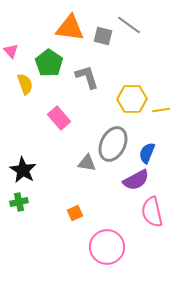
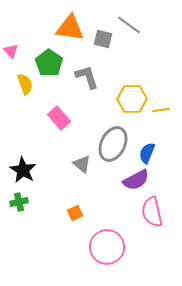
gray square: moved 3 px down
gray triangle: moved 5 px left, 1 px down; rotated 30 degrees clockwise
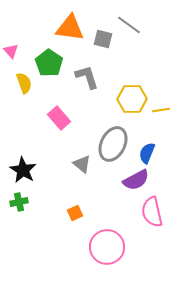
yellow semicircle: moved 1 px left, 1 px up
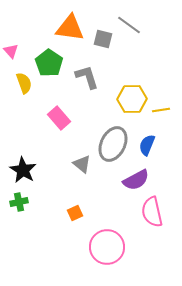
blue semicircle: moved 8 px up
